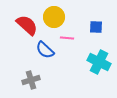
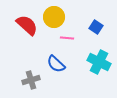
blue square: rotated 32 degrees clockwise
blue semicircle: moved 11 px right, 14 px down
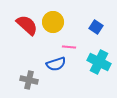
yellow circle: moved 1 px left, 5 px down
pink line: moved 2 px right, 9 px down
blue semicircle: rotated 60 degrees counterclockwise
gray cross: moved 2 px left; rotated 30 degrees clockwise
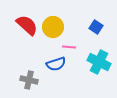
yellow circle: moved 5 px down
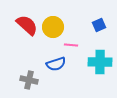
blue square: moved 3 px right, 2 px up; rotated 32 degrees clockwise
pink line: moved 2 px right, 2 px up
cyan cross: moved 1 px right; rotated 25 degrees counterclockwise
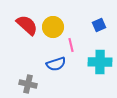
pink line: rotated 72 degrees clockwise
gray cross: moved 1 px left, 4 px down
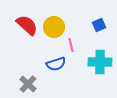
yellow circle: moved 1 px right
gray cross: rotated 30 degrees clockwise
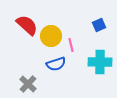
yellow circle: moved 3 px left, 9 px down
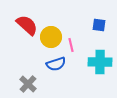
blue square: rotated 32 degrees clockwise
yellow circle: moved 1 px down
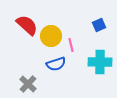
blue square: rotated 32 degrees counterclockwise
yellow circle: moved 1 px up
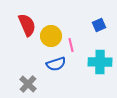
red semicircle: rotated 25 degrees clockwise
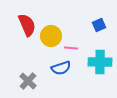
pink line: moved 3 px down; rotated 72 degrees counterclockwise
blue semicircle: moved 5 px right, 4 px down
gray cross: moved 3 px up
